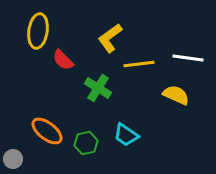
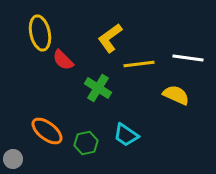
yellow ellipse: moved 2 px right, 2 px down; rotated 20 degrees counterclockwise
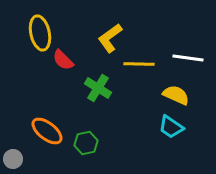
yellow line: rotated 8 degrees clockwise
cyan trapezoid: moved 45 px right, 8 px up
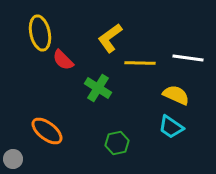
yellow line: moved 1 px right, 1 px up
green hexagon: moved 31 px right
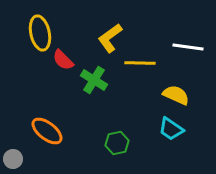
white line: moved 11 px up
green cross: moved 4 px left, 8 px up
cyan trapezoid: moved 2 px down
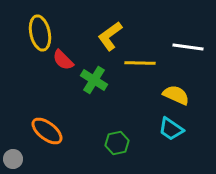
yellow L-shape: moved 2 px up
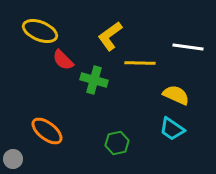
yellow ellipse: moved 2 px up; rotated 56 degrees counterclockwise
green cross: rotated 16 degrees counterclockwise
cyan trapezoid: moved 1 px right
